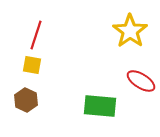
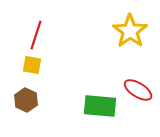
red ellipse: moved 3 px left, 9 px down
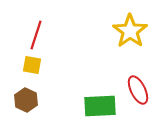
red ellipse: rotated 32 degrees clockwise
green rectangle: rotated 8 degrees counterclockwise
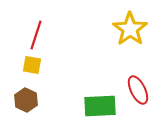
yellow star: moved 2 px up
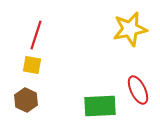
yellow star: rotated 24 degrees clockwise
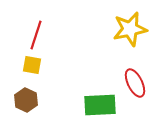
red ellipse: moved 3 px left, 7 px up
green rectangle: moved 1 px up
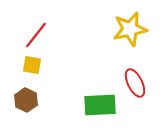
red line: rotated 20 degrees clockwise
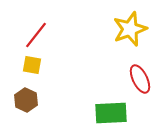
yellow star: rotated 8 degrees counterclockwise
red ellipse: moved 5 px right, 4 px up
green rectangle: moved 11 px right, 8 px down
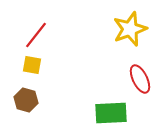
brown hexagon: rotated 10 degrees counterclockwise
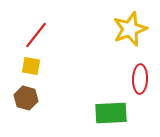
yellow square: moved 1 px left, 1 px down
red ellipse: rotated 28 degrees clockwise
brown hexagon: moved 2 px up
